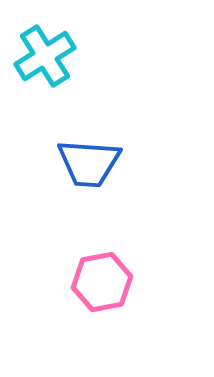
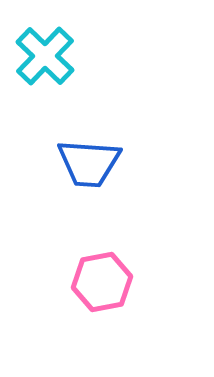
cyan cross: rotated 14 degrees counterclockwise
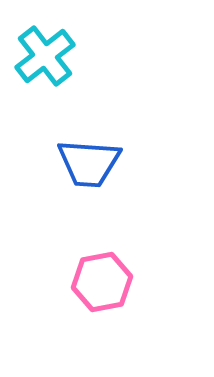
cyan cross: rotated 8 degrees clockwise
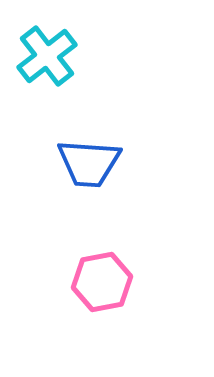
cyan cross: moved 2 px right
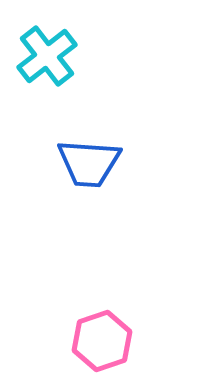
pink hexagon: moved 59 px down; rotated 8 degrees counterclockwise
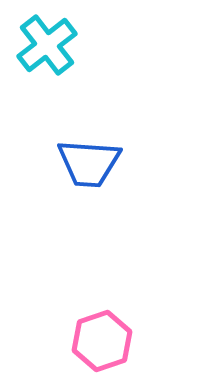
cyan cross: moved 11 px up
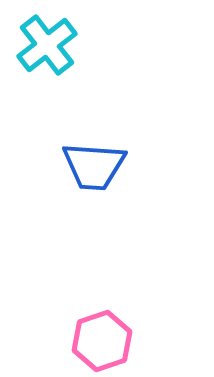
blue trapezoid: moved 5 px right, 3 px down
